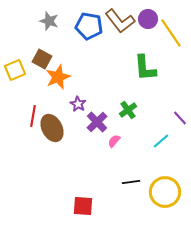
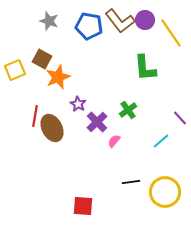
purple circle: moved 3 px left, 1 px down
red line: moved 2 px right
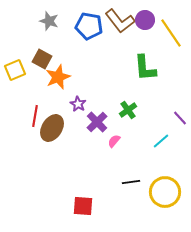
brown ellipse: rotated 60 degrees clockwise
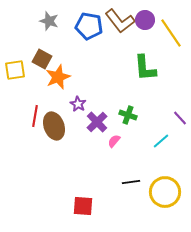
yellow square: rotated 15 degrees clockwise
green cross: moved 5 px down; rotated 36 degrees counterclockwise
brown ellipse: moved 2 px right, 2 px up; rotated 52 degrees counterclockwise
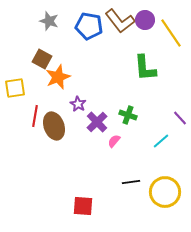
yellow square: moved 18 px down
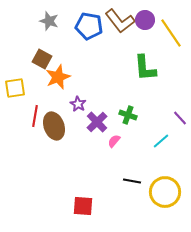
black line: moved 1 px right, 1 px up; rotated 18 degrees clockwise
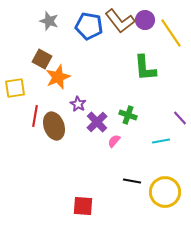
cyan line: rotated 30 degrees clockwise
